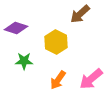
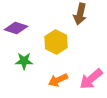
brown arrow: rotated 35 degrees counterclockwise
orange arrow: rotated 30 degrees clockwise
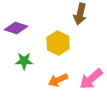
yellow hexagon: moved 2 px right, 1 px down
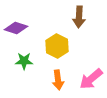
brown arrow: moved 1 px left, 3 px down; rotated 10 degrees counterclockwise
yellow hexagon: moved 1 px left, 3 px down
orange arrow: rotated 72 degrees counterclockwise
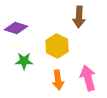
pink arrow: moved 3 px left, 1 px up; rotated 115 degrees clockwise
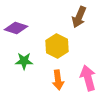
brown arrow: rotated 20 degrees clockwise
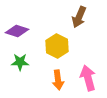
purple diamond: moved 1 px right, 3 px down
green star: moved 4 px left, 1 px down
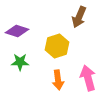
yellow hexagon: rotated 15 degrees clockwise
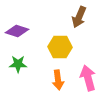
yellow hexagon: moved 3 px right, 1 px down; rotated 20 degrees clockwise
green star: moved 2 px left, 2 px down
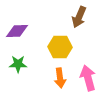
purple diamond: rotated 20 degrees counterclockwise
orange arrow: moved 2 px right, 2 px up
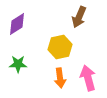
purple diamond: moved 7 px up; rotated 30 degrees counterclockwise
yellow hexagon: rotated 15 degrees counterclockwise
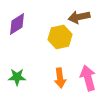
brown arrow: rotated 55 degrees clockwise
yellow hexagon: moved 10 px up
green star: moved 1 px left, 13 px down
